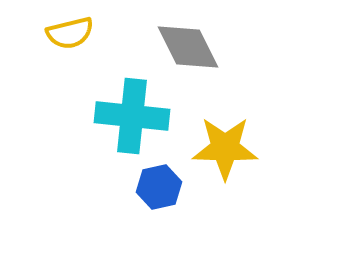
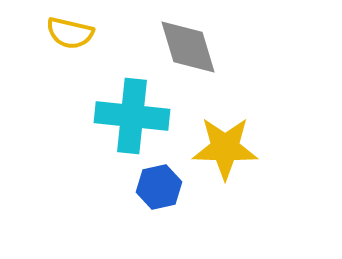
yellow semicircle: rotated 27 degrees clockwise
gray diamond: rotated 10 degrees clockwise
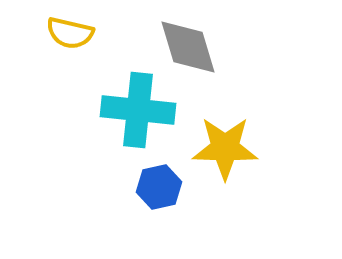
cyan cross: moved 6 px right, 6 px up
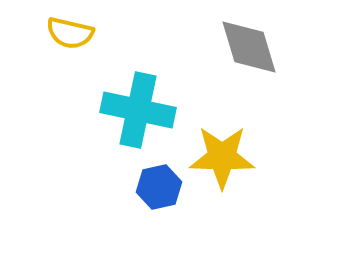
gray diamond: moved 61 px right
cyan cross: rotated 6 degrees clockwise
yellow star: moved 3 px left, 9 px down
